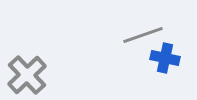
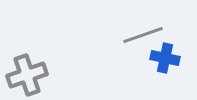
gray cross: rotated 24 degrees clockwise
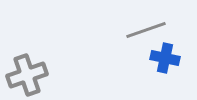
gray line: moved 3 px right, 5 px up
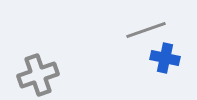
gray cross: moved 11 px right
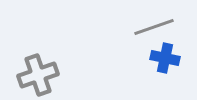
gray line: moved 8 px right, 3 px up
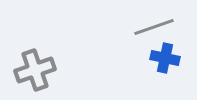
gray cross: moved 3 px left, 5 px up
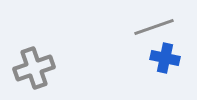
gray cross: moved 1 px left, 2 px up
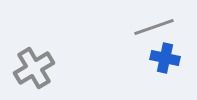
gray cross: rotated 12 degrees counterclockwise
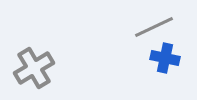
gray line: rotated 6 degrees counterclockwise
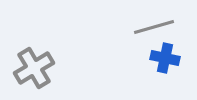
gray line: rotated 9 degrees clockwise
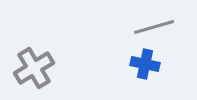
blue cross: moved 20 px left, 6 px down
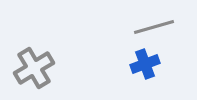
blue cross: rotated 32 degrees counterclockwise
